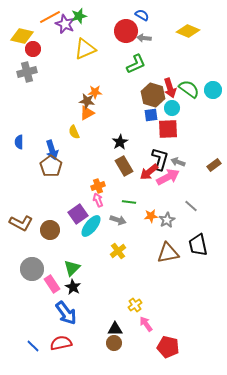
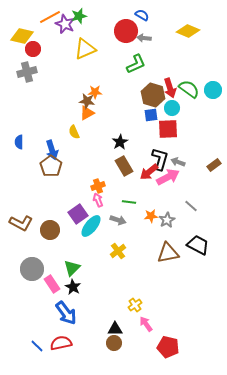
black trapezoid at (198, 245): rotated 130 degrees clockwise
blue line at (33, 346): moved 4 px right
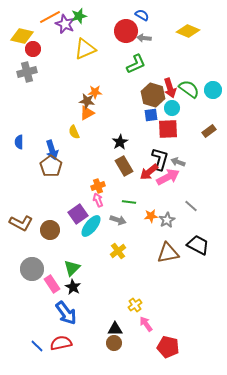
brown rectangle at (214, 165): moved 5 px left, 34 px up
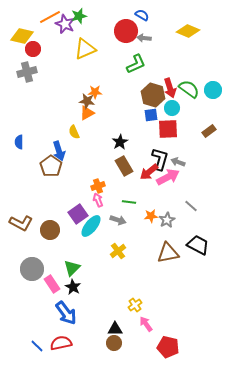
blue arrow at (52, 150): moved 7 px right, 1 px down
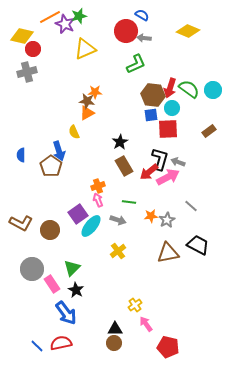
red arrow at (170, 88): rotated 36 degrees clockwise
brown hexagon at (153, 95): rotated 10 degrees counterclockwise
blue semicircle at (19, 142): moved 2 px right, 13 px down
black star at (73, 287): moved 3 px right, 3 px down
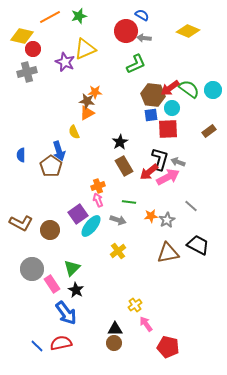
purple star at (65, 24): moved 38 px down
red arrow at (170, 88): rotated 36 degrees clockwise
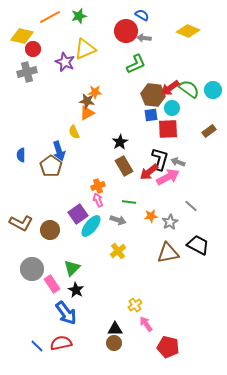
gray star at (167, 220): moved 3 px right, 2 px down
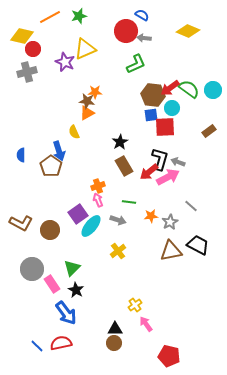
red square at (168, 129): moved 3 px left, 2 px up
brown triangle at (168, 253): moved 3 px right, 2 px up
red pentagon at (168, 347): moved 1 px right, 9 px down
